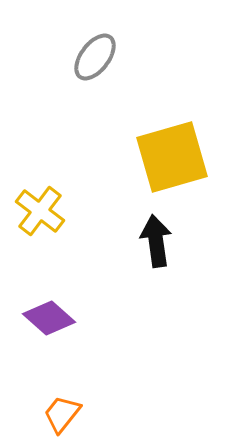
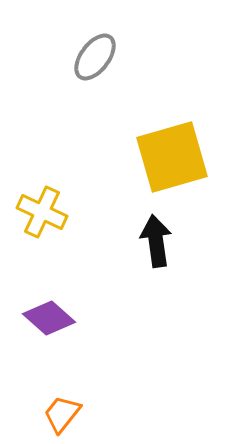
yellow cross: moved 2 px right, 1 px down; rotated 12 degrees counterclockwise
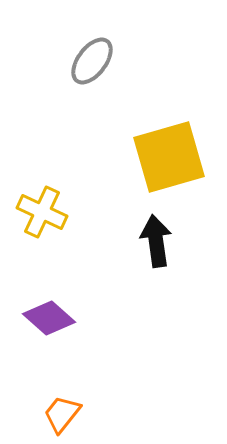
gray ellipse: moved 3 px left, 4 px down
yellow square: moved 3 px left
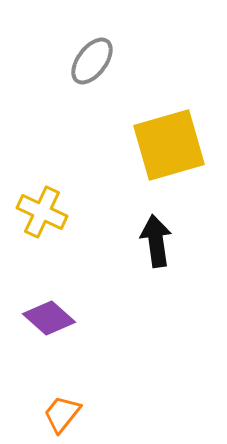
yellow square: moved 12 px up
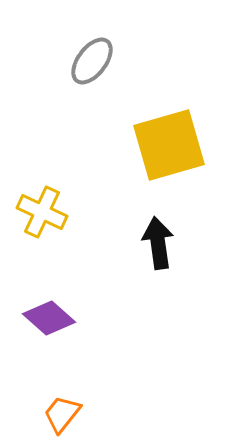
black arrow: moved 2 px right, 2 px down
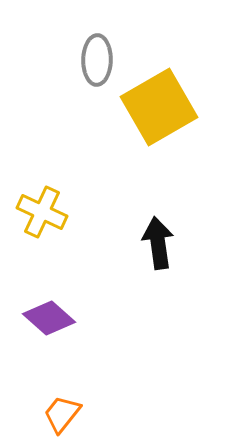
gray ellipse: moved 5 px right, 1 px up; rotated 36 degrees counterclockwise
yellow square: moved 10 px left, 38 px up; rotated 14 degrees counterclockwise
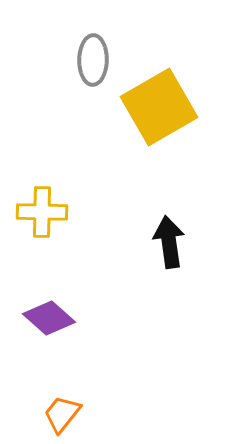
gray ellipse: moved 4 px left
yellow cross: rotated 24 degrees counterclockwise
black arrow: moved 11 px right, 1 px up
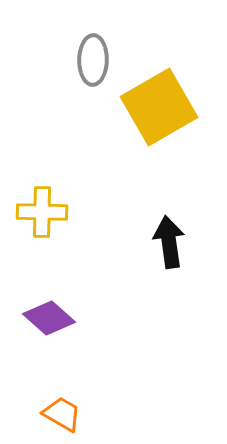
orange trapezoid: rotated 81 degrees clockwise
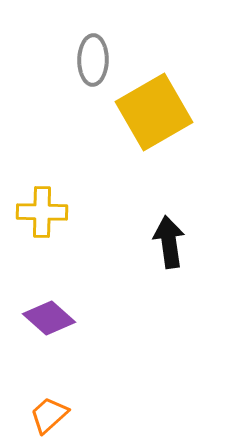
yellow square: moved 5 px left, 5 px down
orange trapezoid: moved 13 px left, 1 px down; rotated 72 degrees counterclockwise
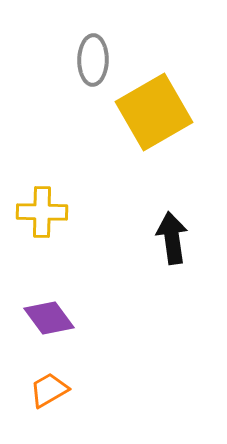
black arrow: moved 3 px right, 4 px up
purple diamond: rotated 12 degrees clockwise
orange trapezoid: moved 25 px up; rotated 12 degrees clockwise
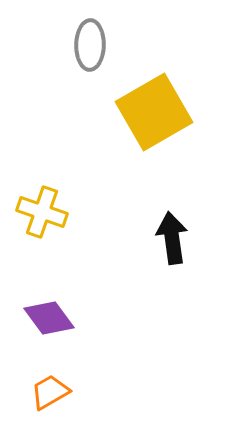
gray ellipse: moved 3 px left, 15 px up
yellow cross: rotated 18 degrees clockwise
orange trapezoid: moved 1 px right, 2 px down
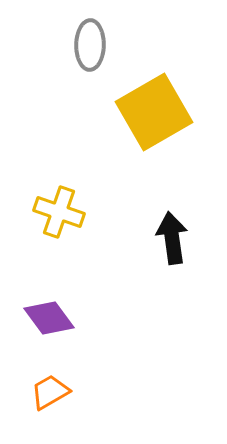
yellow cross: moved 17 px right
